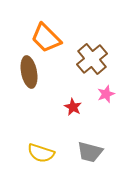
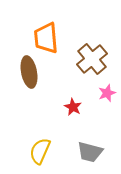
orange trapezoid: rotated 40 degrees clockwise
pink star: moved 1 px right, 1 px up
yellow semicircle: moved 1 px left, 2 px up; rotated 96 degrees clockwise
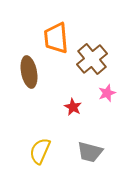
orange trapezoid: moved 10 px right
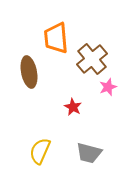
pink star: moved 1 px right, 6 px up
gray trapezoid: moved 1 px left, 1 px down
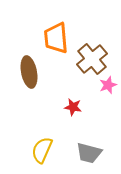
pink star: moved 2 px up
red star: rotated 18 degrees counterclockwise
yellow semicircle: moved 2 px right, 1 px up
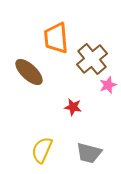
brown ellipse: rotated 36 degrees counterclockwise
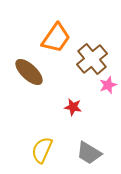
orange trapezoid: rotated 140 degrees counterclockwise
gray trapezoid: rotated 16 degrees clockwise
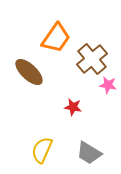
pink star: rotated 30 degrees clockwise
